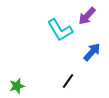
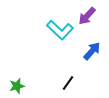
cyan L-shape: rotated 16 degrees counterclockwise
blue arrow: moved 1 px up
black line: moved 2 px down
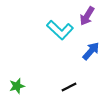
purple arrow: rotated 12 degrees counterclockwise
blue arrow: moved 1 px left
black line: moved 1 px right, 4 px down; rotated 28 degrees clockwise
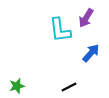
purple arrow: moved 1 px left, 2 px down
cyan L-shape: rotated 40 degrees clockwise
blue arrow: moved 2 px down
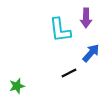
purple arrow: rotated 30 degrees counterclockwise
black line: moved 14 px up
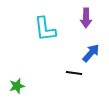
cyan L-shape: moved 15 px left, 1 px up
black line: moved 5 px right; rotated 35 degrees clockwise
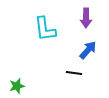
blue arrow: moved 3 px left, 3 px up
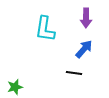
cyan L-shape: rotated 16 degrees clockwise
blue arrow: moved 4 px left, 1 px up
green star: moved 2 px left, 1 px down
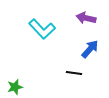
purple arrow: rotated 102 degrees clockwise
cyan L-shape: moved 3 px left; rotated 52 degrees counterclockwise
blue arrow: moved 6 px right
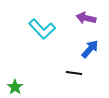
green star: rotated 21 degrees counterclockwise
